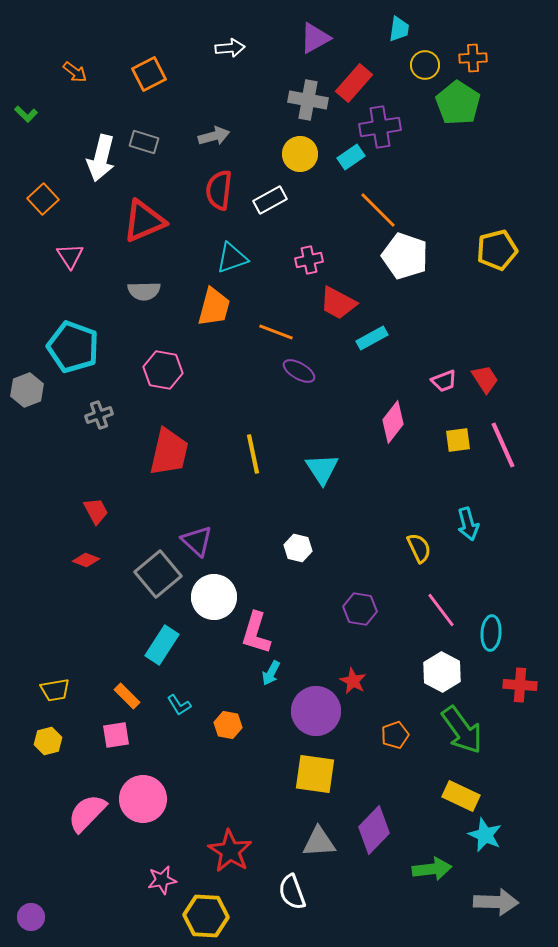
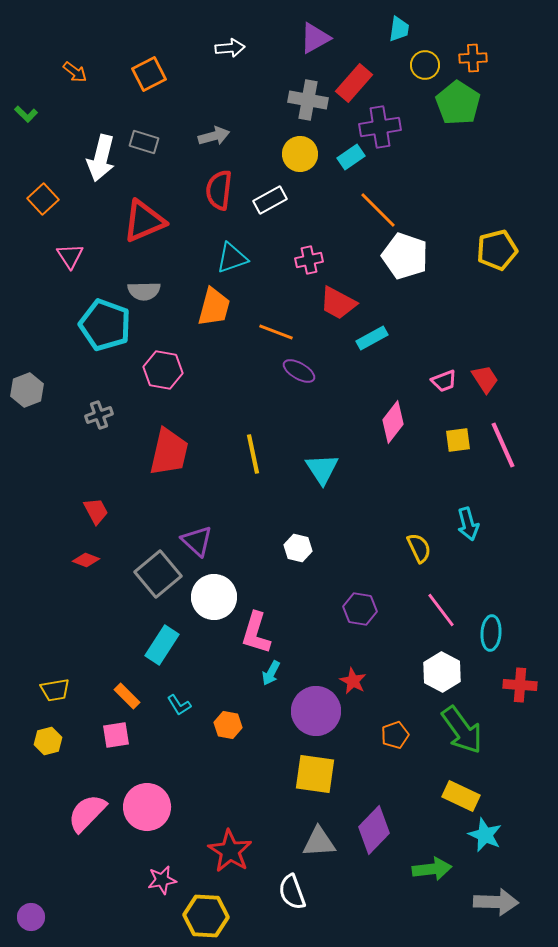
cyan pentagon at (73, 347): moved 32 px right, 22 px up
pink circle at (143, 799): moved 4 px right, 8 px down
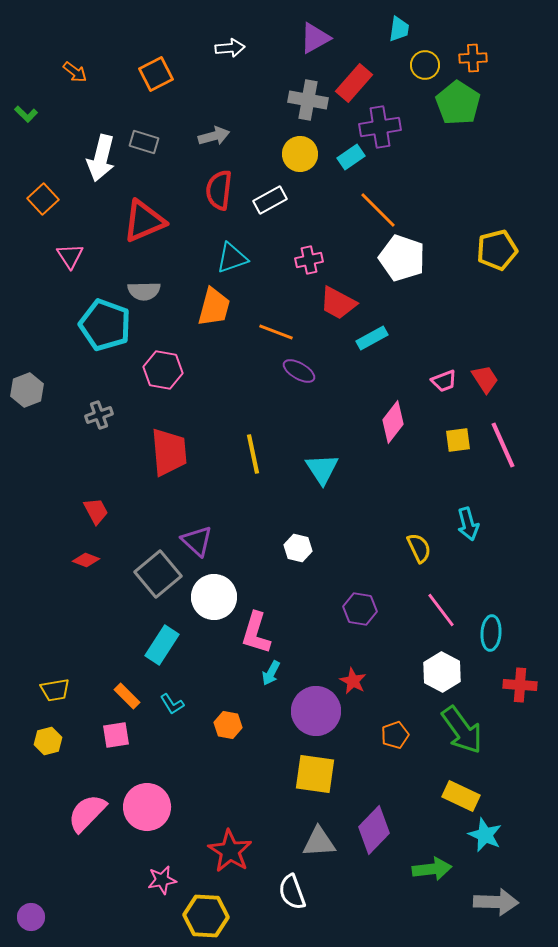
orange square at (149, 74): moved 7 px right
white pentagon at (405, 256): moved 3 px left, 2 px down
red trapezoid at (169, 452): rotated 18 degrees counterclockwise
cyan L-shape at (179, 705): moved 7 px left, 1 px up
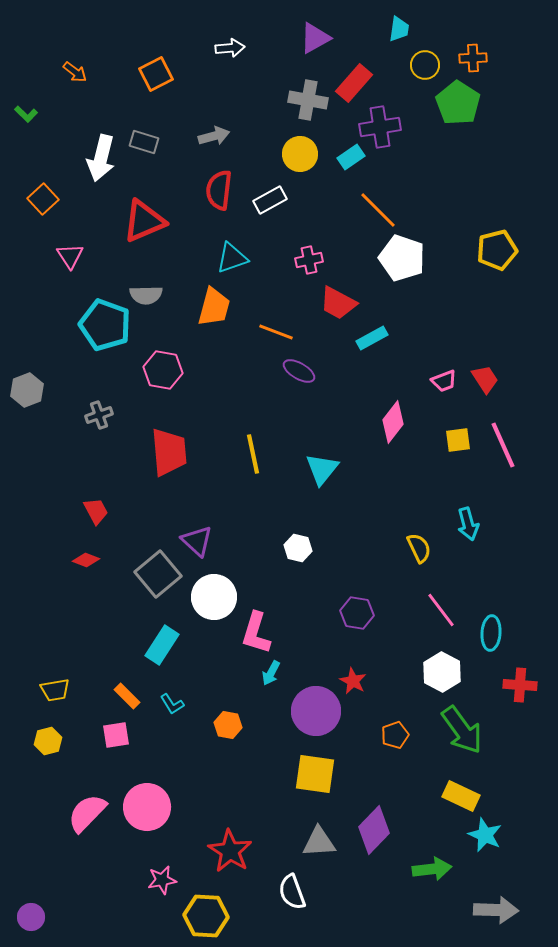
gray semicircle at (144, 291): moved 2 px right, 4 px down
cyan triangle at (322, 469): rotated 12 degrees clockwise
purple hexagon at (360, 609): moved 3 px left, 4 px down
gray arrow at (496, 902): moved 8 px down
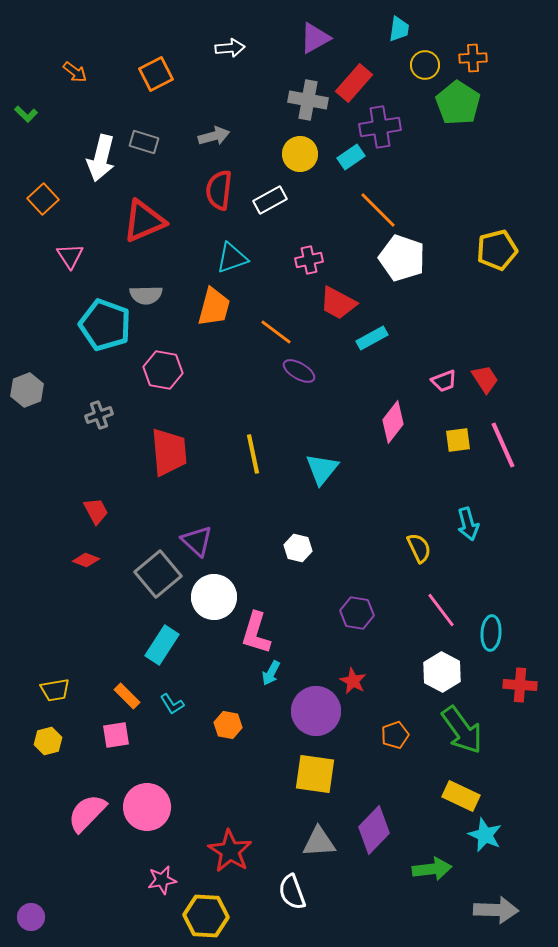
orange line at (276, 332): rotated 16 degrees clockwise
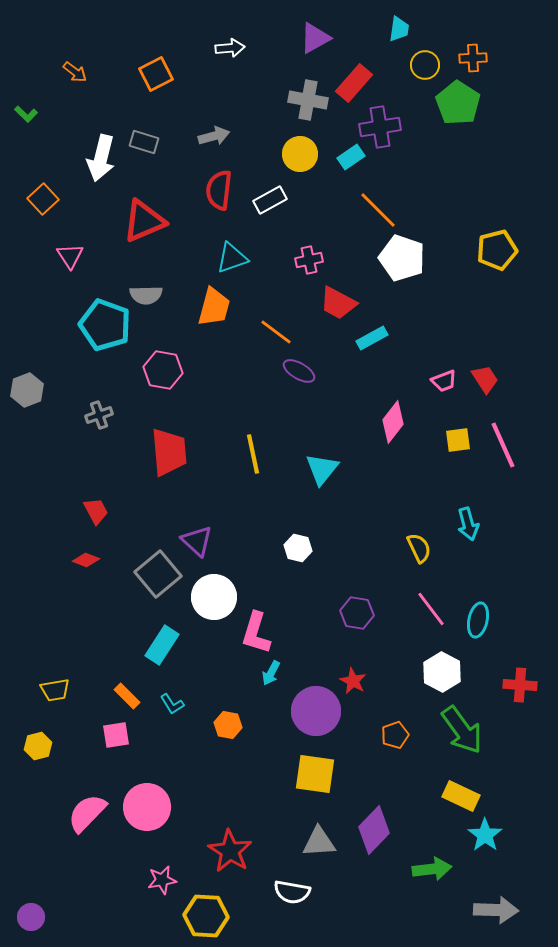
pink line at (441, 610): moved 10 px left, 1 px up
cyan ellipse at (491, 633): moved 13 px left, 13 px up; rotated 8 degrees clockwise
yellow hexagon at (48, 741): moved 10 px left, 5 px down
cyan star at (485, 835): rotated 12 degrees clockwise
white semicircle at (292, 892): rotated 60 degrees counterclockwise
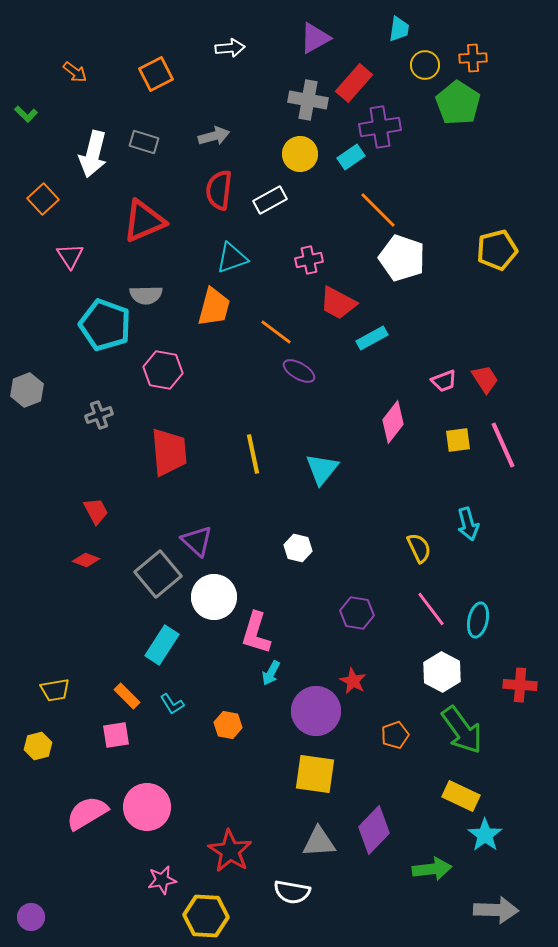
white arrow at (101, 158): moved 8 px left, 4 px up
pink semicircle at (87, 813): rotated 15 degrees clockwise
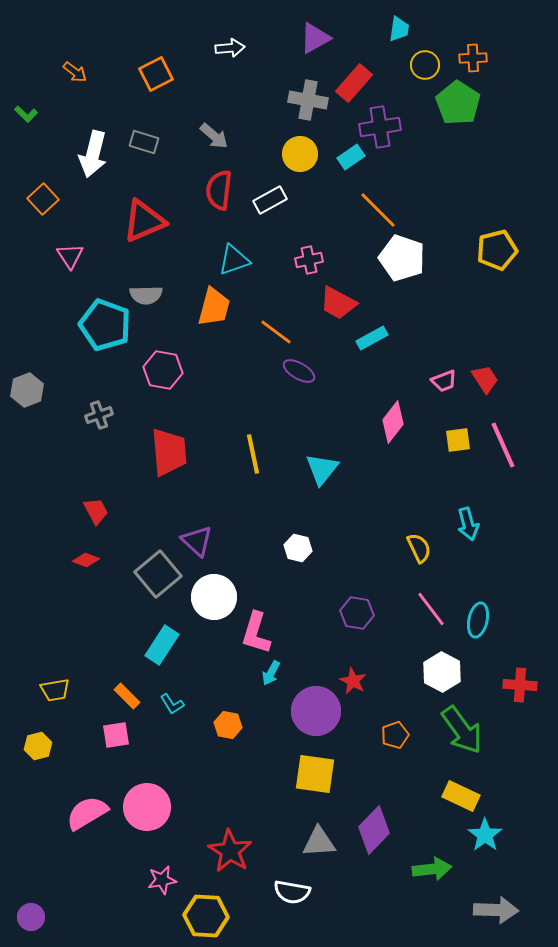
gray arrow at (214, 136): rotated 56 degrees clockwise
cyan triangle at (232, 258): moved 2 px right, 2 px down
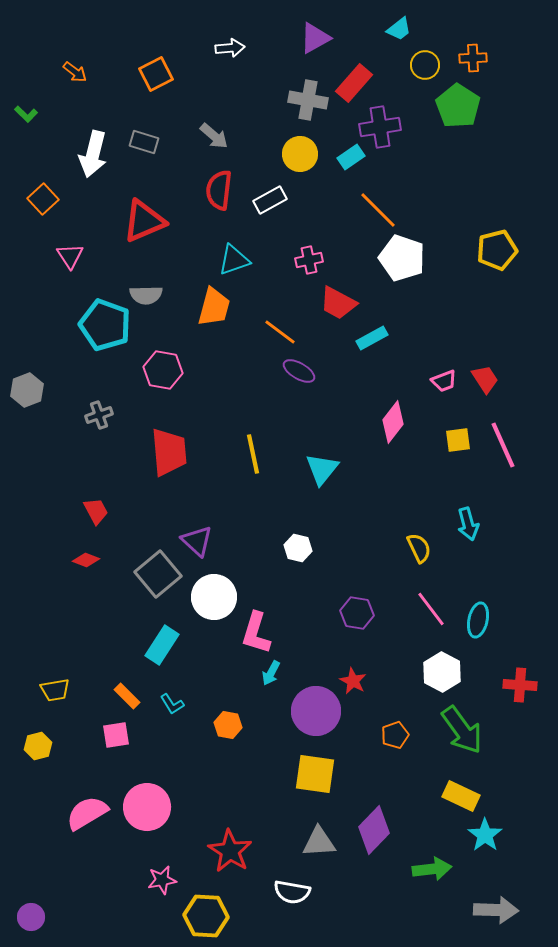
cyan trapezoid at (399, 29): rotated 44 degrees clockwise
green pentagon at (458, 103): moved 3 px down
orange line at (276, 332): moved 4 px right
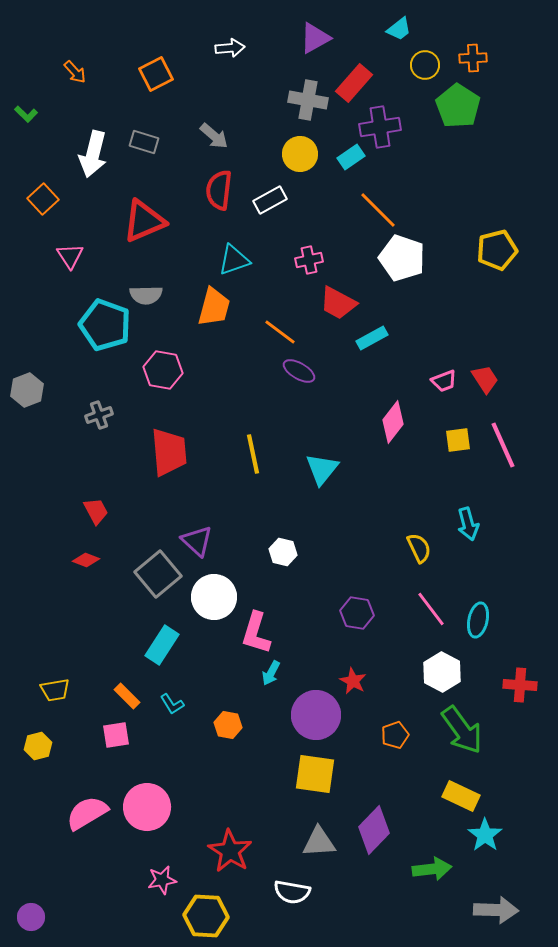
orange arrow at (75, 72): rotated 10 degrees clockwise
white hexagon at (298, 548): moved 15 px left, 4 px down
purple circle at (316, 711): moved 4 px down
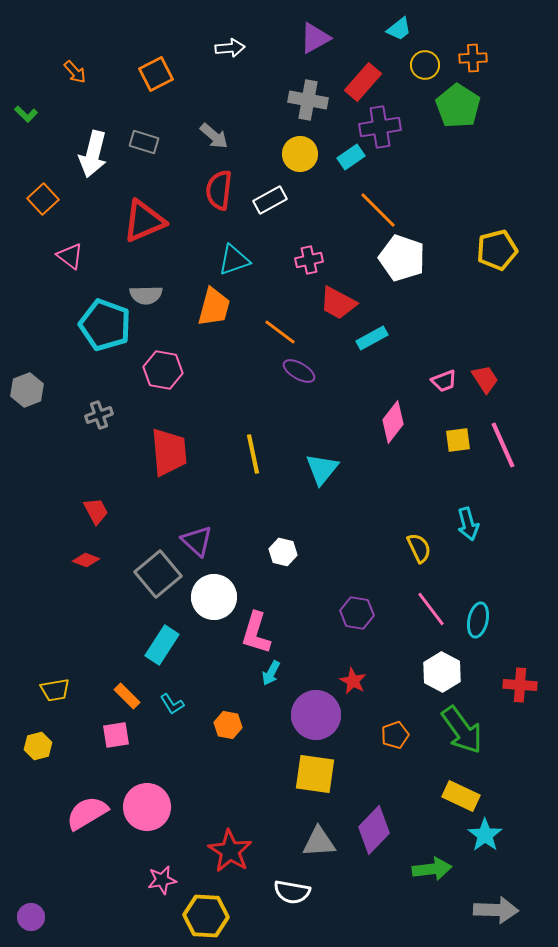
red rectangle at (354, 83): moved 9 px right, 1 px up
pink triangle at (70, 256): rotated 20 degrees counterclockwise
